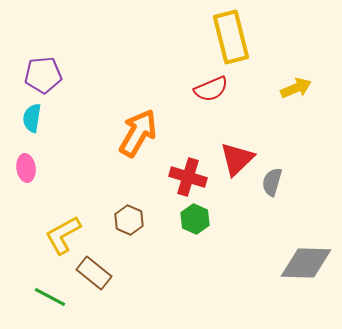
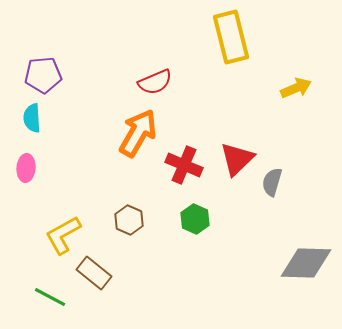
red semicircle: moved 56 px left, 7 px up
cyan semicircle: rotated 12 degrees counterclockwise
pink ellipse: rotated 12 degrees clockwise
red cross: moved 4 px left, 12 px up; rotated 6 degrees clockwise
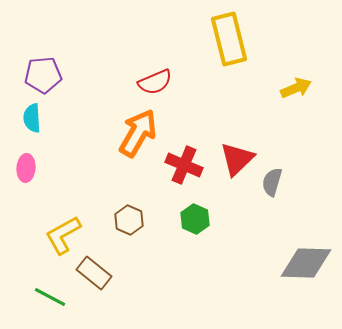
yellow rectangle: moved 2 px left, 2 px down
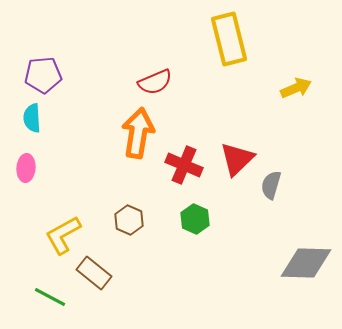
orange arrow: rotated 21 degrees counterclockwise
gray semicircle: moved 1 px left, 3 px down
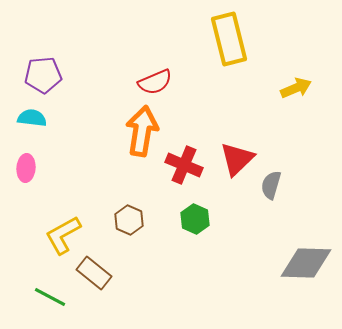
cyan semicircle: rotated 100 degrees clockwise
orange arrow: moved 4 px right, 2 px up
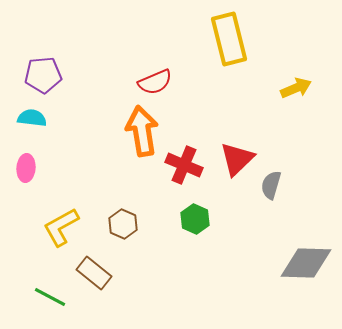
orange arrow: rotated 18 degrees counterclockwise
brown hexagon: moved 6 px left, 4 px down
yellow L-shape: moved 2 px left, 8 px up
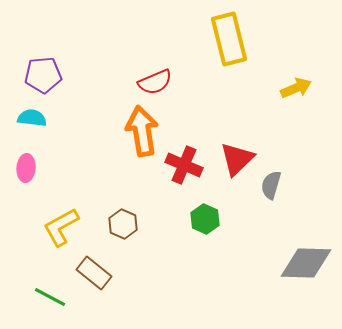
green hexagon: moved 10 px right
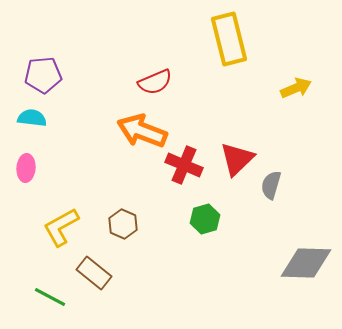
orange arrow: rotated 60 degrees counterclockwise
green hexagon: rotated 20 degrees clockwise
